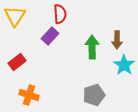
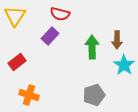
red semicircle: rotated 108 degrees clockwise
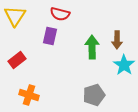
purple rectangle: rotated 30 degrees counterclockwise
red rectangle: moved 2 px up
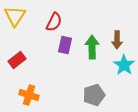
red semicircle: moved 6 px left, 8 px down; rotated 78 degrees counterclockwise
purple rectangle: moved 15 px right, 9 px down
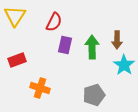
red rectangle: rotated 18 degrees clockwise
orange cross: moved 11 px right, 7 px up
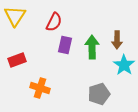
gray pentagon: moved 5 px right, 1 px up
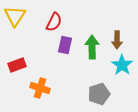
red rectangle: moved 5 px down
cyan star: moved 2 px left
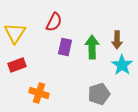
yellow triangle: moved 17 px down
purple rectangle: moved 2 px down
orange cross: moved 1 px left, 5 px down
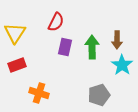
red semicircle: moved 2 px right
gray pentagon: moved 1 px down
